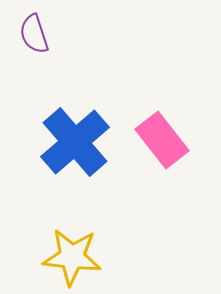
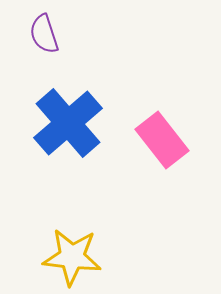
purple semicircle: moved 10 px right
blue cross: moved 7 px left, 19 px up
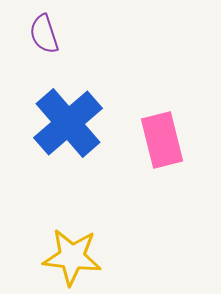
pink rectangle: rotated 24 degrees clockwise
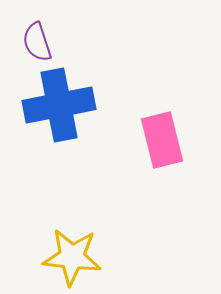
purple semicircle: moved 7 px left, 8 px down
blue cross: moved 9 px left, 18 px up; rotated 30 degrees clockwise
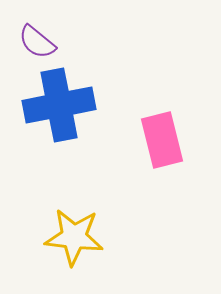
purple semicircle: rotated 33 degrees counterclockwise
yellow star: moved 2 px right, 20 px up
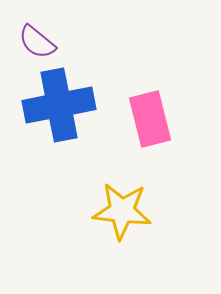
pink rectangle: moved 12 px left, 21 px up
yellow star: moved 48 px right, 26 px up
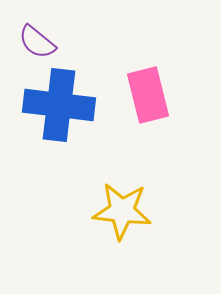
blue cross: rotated 18 degrees clockwise
pink rectangle: moved 2 px left, 24 px up
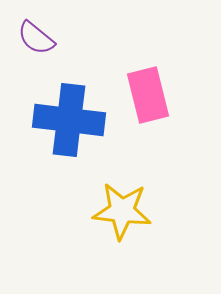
purple semicircle: moved 1 px left, 4 px up
blue cross: moved 10 px right, 15 px down
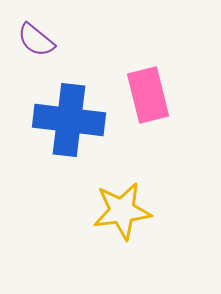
purple semicircle: moved 2 px down
yellow star: rotated 14 degrees counterclockwise
